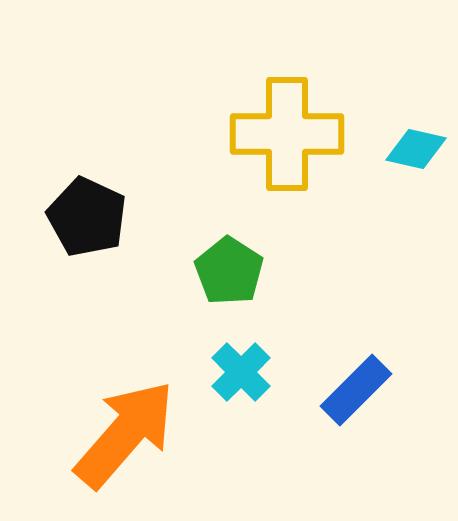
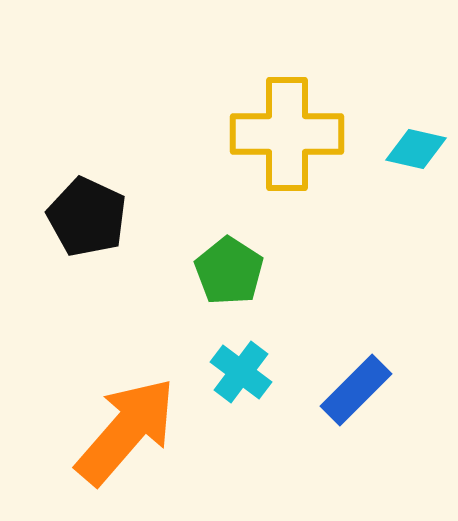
cyan cross: rotated 8 degrees counterclockwise
orange arrow: moved 1 px right, 3 px up
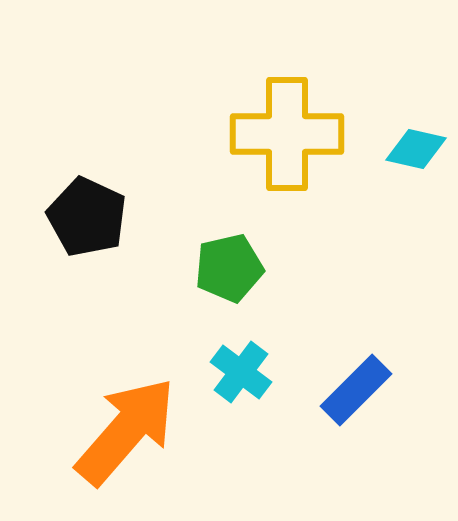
green pentagon: moved 3 px up; rotated 26 degrees clockwise
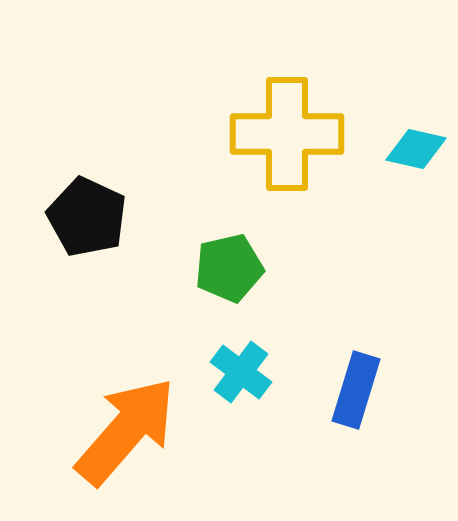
blue rectangle: rotated 28 degrees counterclockwise
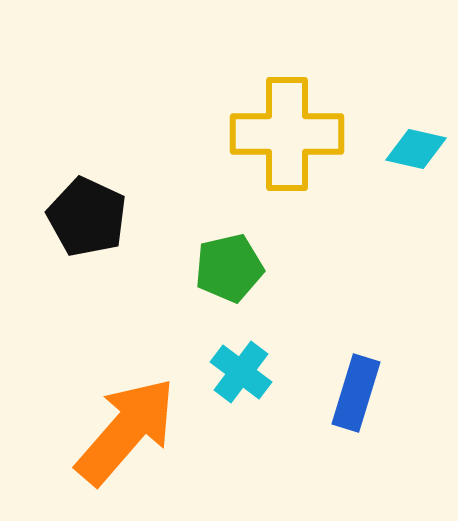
blue rectangle: moved 3 px down
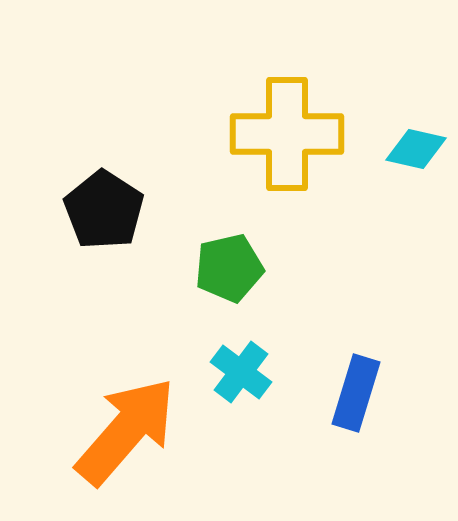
black pentagon: moved 17 px right, 7 px up; rotated 8 degrees clockwise
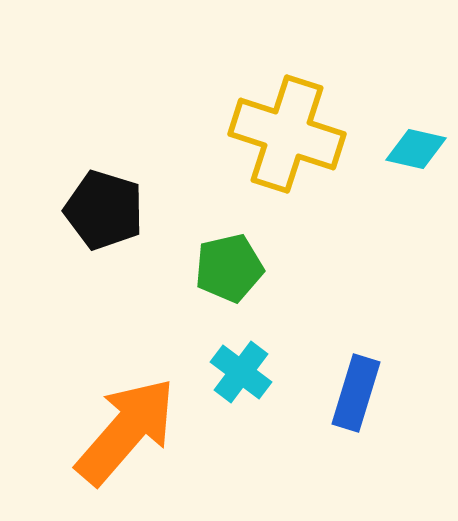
yellow cross: rotated 18 degrees clockwise
black pentagon: rotated 16 degrees counterclockwise
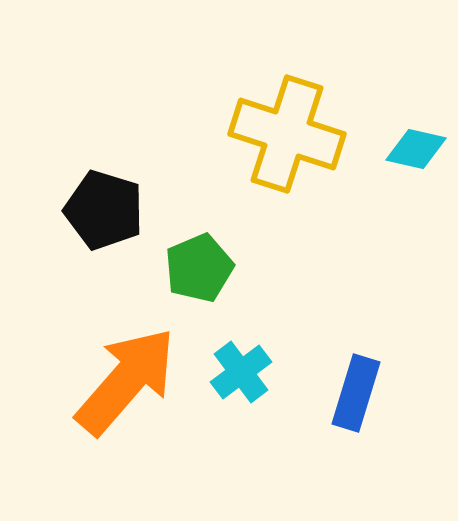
green pentagon: moved 30 px left; rotated 10 degrees counterclockwise
cyan cross: rotated 16 degrees clockwise
orange arrow: moved 50 px up
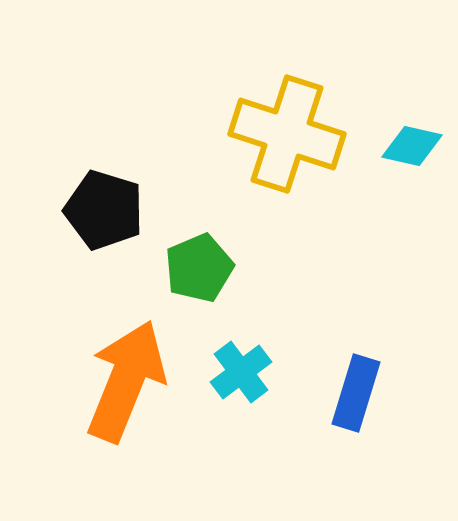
cyan diamond: moved 4 px left, 3 px up
orange arrow: rotated 19 degrees counterclockwise
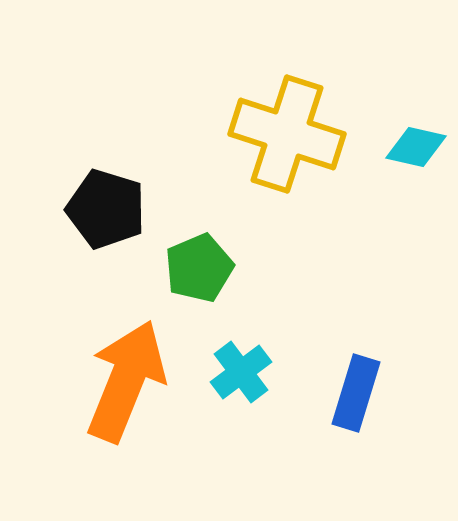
cyan diamond: moved 4 px right, 1 px down
black pentagon: moved 2 px right, 1 px up
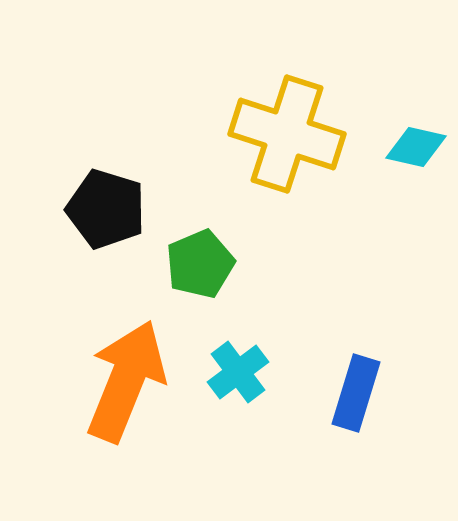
green pentagon: moved 1 px right, 4 px up
cyan cross: moved 3 px left
